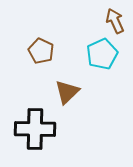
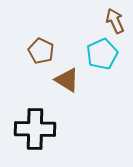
brown triangle: moved 12 px up; rotated 44 degrees counterclockwise
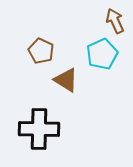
brown triangle: moved 1 px left
black cross: moved 4 px right
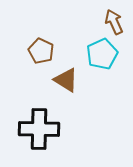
brown arrow: moved 1 px left, 1 px down
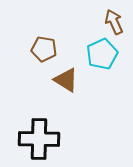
brown pentagon: moved 3 px right, 2 px up; rotated 15 degrees counterclockwise
black cross: moved 10 px down
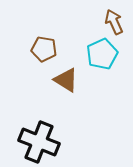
black cross: moved 3 px down; rotated 21 degrees clockwise
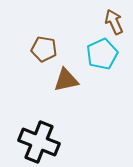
brown triangle: rotated 44 degrees counterclockwise
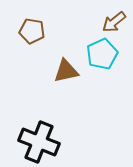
brown arrow: rotated 105 degrees counterclockwise
brown pentagon: moved 12 px left, 18 px up
brown triangle: moved 9 px up
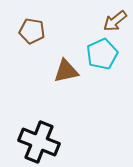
brown arrow: moved 1 px right, 1 px up
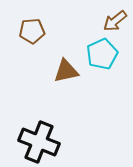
brown pentagon: rotated 15 degrees counterclockwise
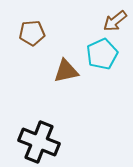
brown pentagon: moved 2 px down
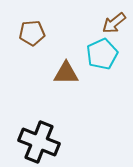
brown arrow: moved 1 px left, 2 px down
brown triangle: moved 2 px down; rotated 12 degrees clockwise
